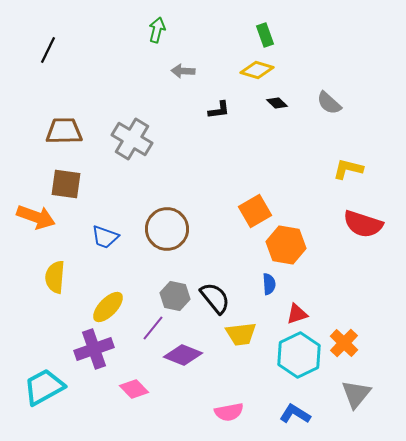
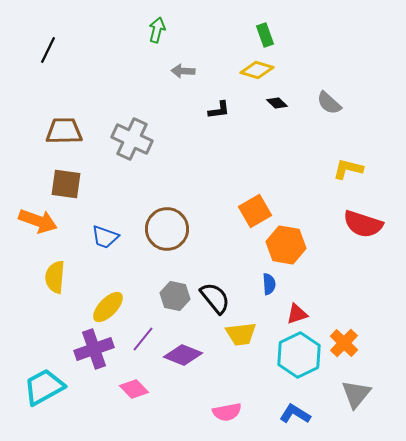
gray cross: rotated 6 degrees counterclockwise
orange arrow: moved 2 px right, 4 px down
purple line: moved 10 px left, 11 px down
pink semicircle: moved 2 px left
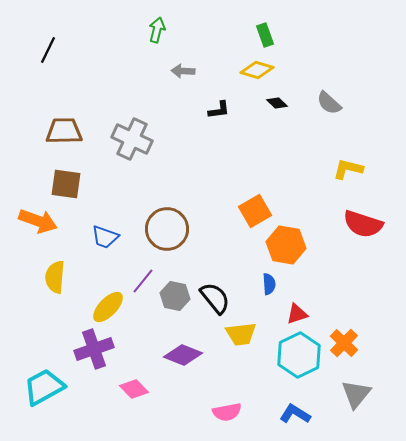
purple line: moved 58 px up
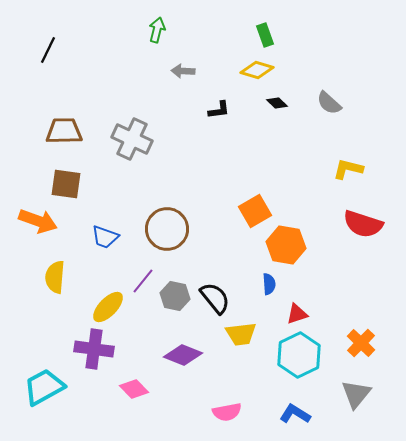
orange cross: moved 17 px right
purple cross: rotated 27 degrees clockwise
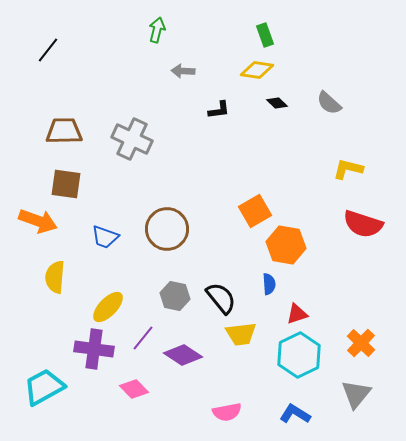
black line: rotated 12 degrees clockwise
yellow diamond: rotated 8 degrees counterclockwise
purple line: moved 57 px down
black semicircle: moved 6 px right
purple diamond: rotated 12 degrees clockwise
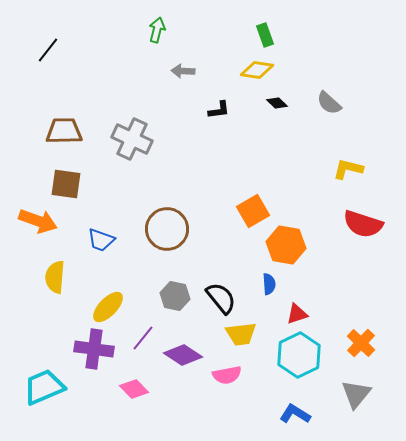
orange square: moved 2 px left
blue trapezoid: moved 4 px left, 3 px down
cyan trapezoid: rotated 6 degrees clockwise
pink semicircle: moved 37 px up
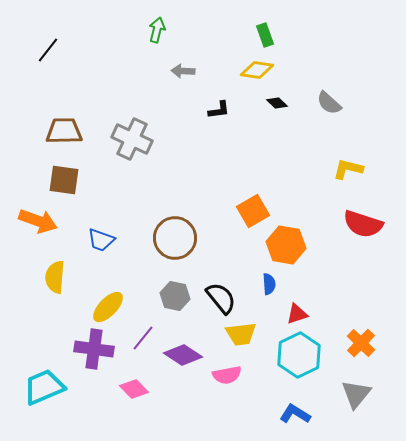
brown square: moved 2 px left, 4 px up
brown circle: moved 8 px right, 9 px down
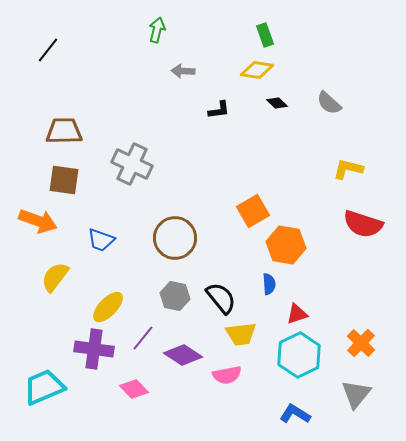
gray cross: moved 25 px down
yellow semicircle: rotated 32 degrees clockwise
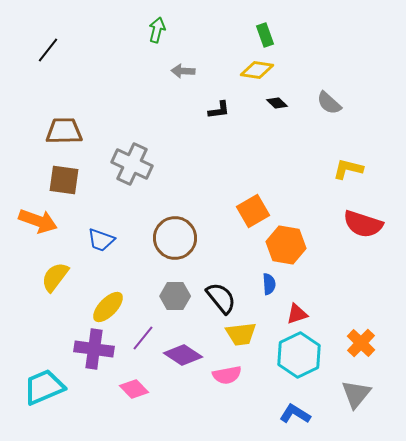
gray hexagon: rotated 12 degrees counterclockwise
